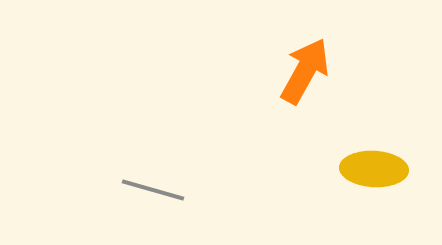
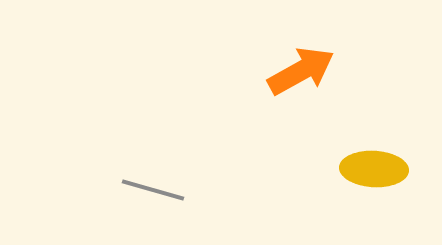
orange arrow: moved 4 px left; rotated 32 degrees clockwise
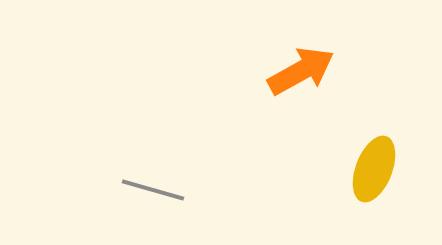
yellow ellipse: rotated 72 degrees counterclockwise
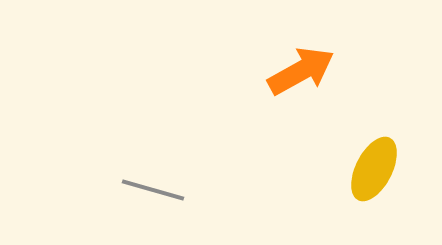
yellow ellipse: rotated 6 degrees clockwise
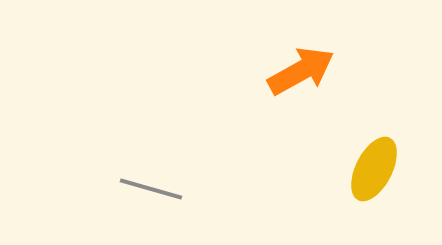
gray line: moved 2 px left, 1 px up
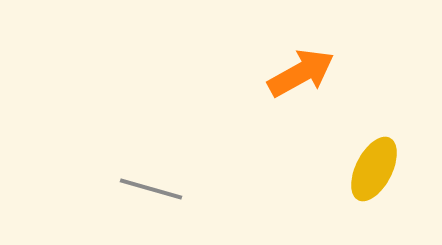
orange arrow: moved 2 px down
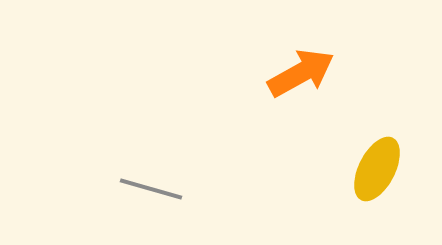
yellow ellipse: moved 3 px right
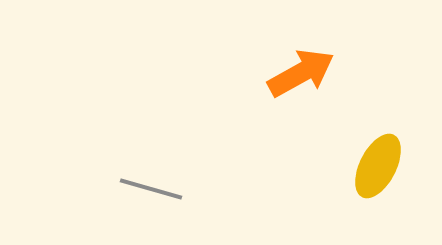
yellow ellipse: moved 1 px right, 3 px up
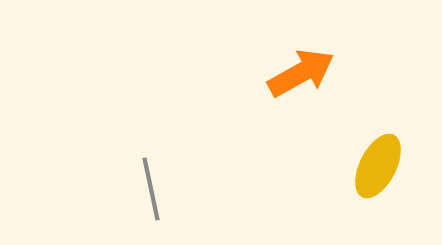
gray line: rotated 62 degrees clockwise
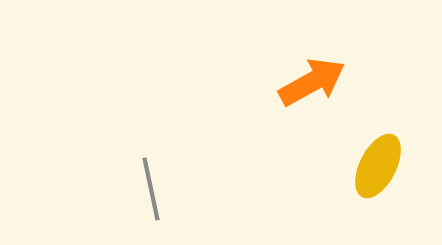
orange arrow: moved 11 px right, 9 px down
